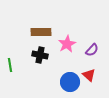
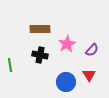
brown rectangle: moved 1 px left, 3 px up
red triangle: rotated 16 degrees clockwise
blue circle: moved 4 px left
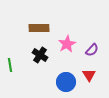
brown rectangle: moved 1 px left, 1 px up
black cross: rotated 21 degrees clockwise
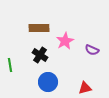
pink star: moved 2 px left, 3 px up
purple semicircle: rotated 72 degrees clockwise
red triangle: moved 4 px left, 13 px down; rotated 48 degrees clockwise
blue circle: moved 18 px left
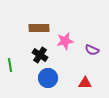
pink star: rotated 18 degrees clockwise
blue circle: moved 4 px up
red triangle: moved 5 px up; rotated 16 degrees clockwise
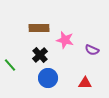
pink star: moved 1 px up; rotated 24 degrees clockwise
black cross: rotated 14 degrees clockwise
green line: rotated 32 degrees counterclockwise
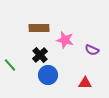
blue circle: moved 3 px up
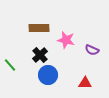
pink star: moved 1 px right
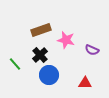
brown rectangle: moved 2 px right, 2 px down; rotated 18 degrees counterclockwise
green line: moved 5 px right, 1 px up
blue circle: moved 1 px right
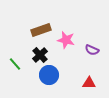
red triangle: moved 4 px right
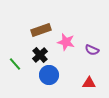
pink star: moved 2 px down
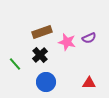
brown rectangle: moved 1 px right, 2 px down
pink star: moved 1 px right
purple semicircle: moved 3 px left, 12 px up; rotated 48 degrees counterclockwise
blue circle: moved 3 px left, 7 px down
